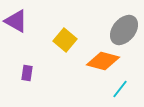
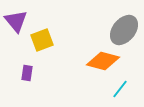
purple triangle: rotated 20 degrees clockwise
yellow square: moved 23 px left; rotated 30 degrees clockwise
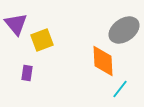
purple triangle: moved 3 px down
gray ellipse: rotated 16 degrees clockwise
orange diamond: rotated 72 degrees clockwise
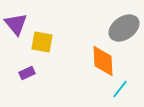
gray ellipse: moved 2 px up
yellow square: moved 2 px down; rotated 30 degrees clockwise
purple rectangle: rotated 56 degrees clockwise
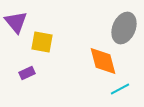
purple triangle: moved 2 px up
gray ellipse: rotated 32 degrees counterclockwise
orange diamond: rotated 12 degrees counterclockwise
cyan line: rotated 24 degrees clockwise
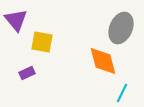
purple triangle: moved 2 px up
gray ellipse: moved 3 px left
cyan line: moved 2 px right, 4 px down; rotated 36 degrees counterclockwise
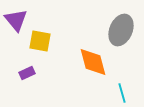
gray ellipse: moved 2 px down
yellow square: moved 2 px left, 1 px up
orange diamond: moved 10 px left, 1 px down
cyan line: rotated 42 degrees counterclockwise
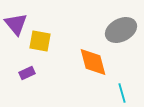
purple triangle: moved 4 px down
gray ellipse: rotated 40 degrees clockwise
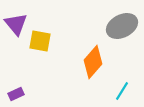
gray ellipse: moved 1 px right, 4 px up
orange diamond: rotated 56 degrees clockwise
purple rectangle: moved 11 px left, 21 px down
cyan line: moved 2 px up; rotated 48 degrees clockwise
